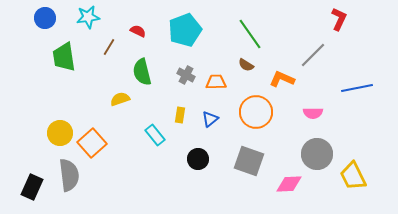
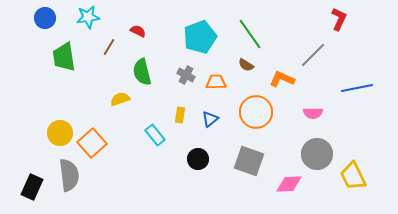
cyan pentagon: moved 15 px right, 7 px down
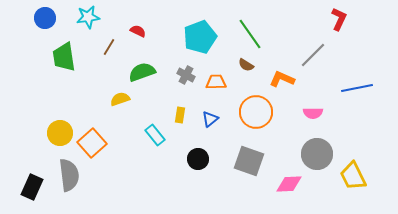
green semicircle: rotated 84 degrees clockwise
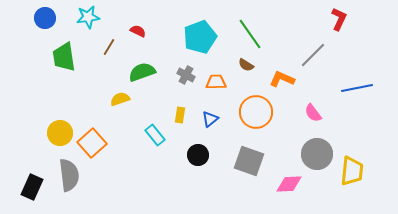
pink semicircle: rotated 54 degrees clockwise
black circle: moved 4 px up
yellow trapezoid: moved 1 px left, 5 px up; rotated 148 degrees counterclockwise
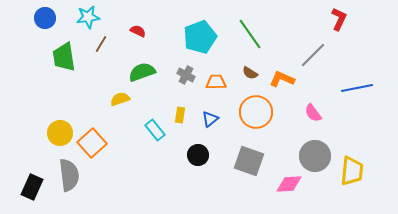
brown line: moved 8 px left, 3 px up
brown semicircle: moved 4 px right, 8 px down
cyan rectangle: moved 5 px up
gray circle: moved 2 px left, 2 px down
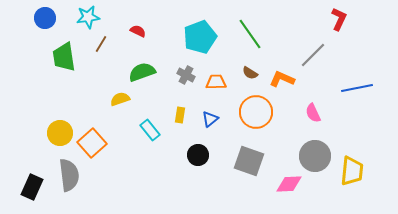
pink semicircle: rotated 12 degrees clockwise
cyan rectangle: moved 5 px left
